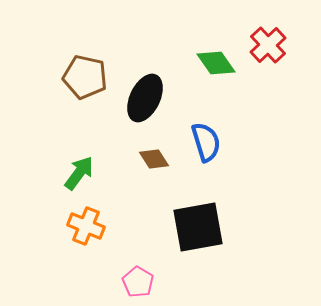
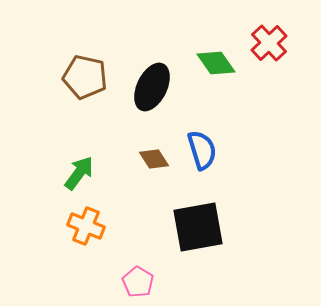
red cross: moved 1 px right, 2 px up
black ellipse: moved 7 px right, 11 px up
blue semicircle: moved 4 px left, 8 px down
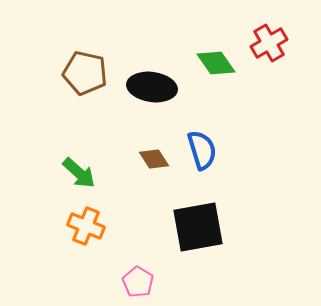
red cross: rotated 12 degrees clockwise
brown pentagon: moved 4 px up
black ellipse: rotated 72 degrees clockwise
green arrow: rotated 96 degrees clockwise
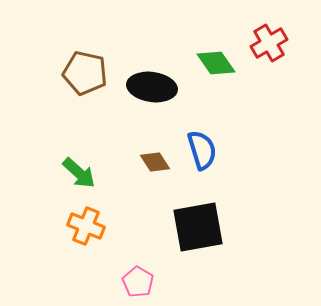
brown diamond: moved 1 px right, 3 px down
